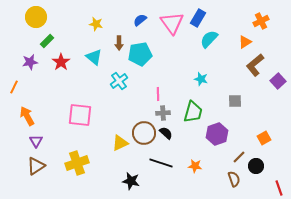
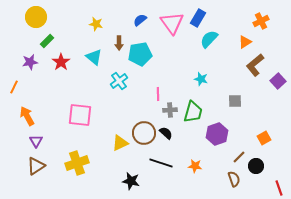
gray cross: moved 7 px right, 3 px up
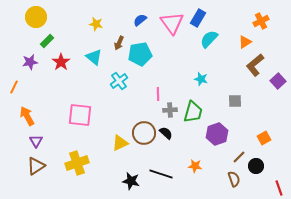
brown arrow: rotated 24 degrees clockwise
black line: moved 11 px down
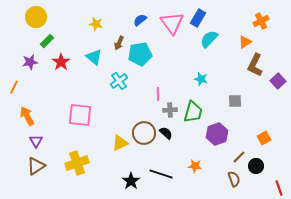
brown L-shape: rotated 25 degrees counterclockwise
black star: rotated 24 degrees clockwise
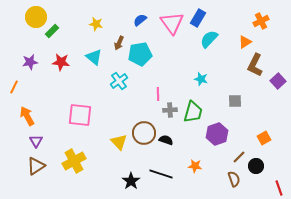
green rectangle: moved 5 px right, 10 px up
red star: rotated 30 degrees counterclockwise
black semicircle: moved 7 px down; rotated 24 degrees counterclockwise
yellow triangle: moved 1 px left, 1 px up; rotated 48 degrees counterclockwise
yellow cross: moved 3 px left, 2 px up; rotated 10 degrees counterclockwise
